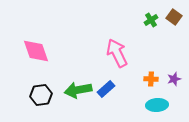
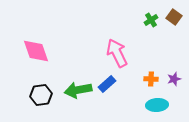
blue rectangle: moved 1 px right, 5 px up
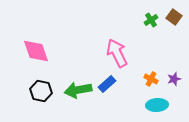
orange cross: rotated 24 degrees clockwise
black hexagon: moved 4 px up; rotated 20 degrees clockwise
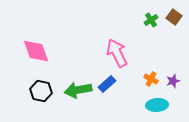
purple star: moved 1 px left, 2 px down
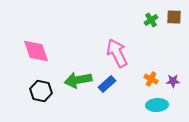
brown square: rotated 35 degrees counterclockwise
purple star: rotated 16 degrees clockwise
green arrow: moved 10 px up
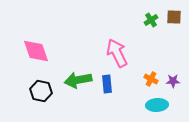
blue rectangle: rotated 54 degrees counterclockwise
